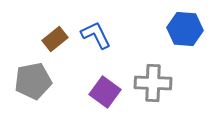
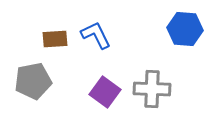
brown rectangle: rotated 35 degrees clockwise
gray cross: moved 1 px left, 6 px down
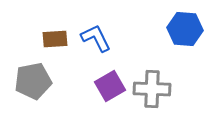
blue L-shape: moved 3 px down
purple square: moved 5 px right, 6 px up; rotated 24 degrees clockwise
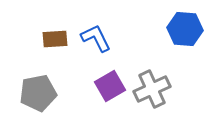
gray pentagon: moved 5 px right, 12 px down
gray cross: rotated 27 degrees counterclockwise
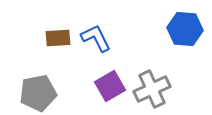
brown rectangle: moved 3 px right, 1 px up
